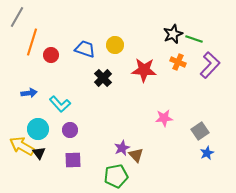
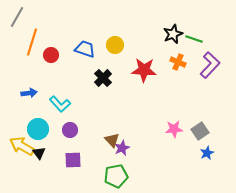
pink star: moved 10 px right, 11 px down
brown triangle: moved 24 px left, 15 px up
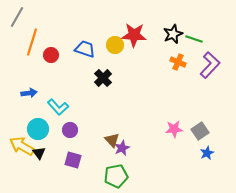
red star: moved 10 px left, 35 px up
cyan L-shape: moved 2 px left, 3 px down
purple square: rotated 18 degrees clockwise
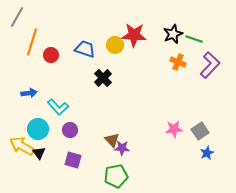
purple star: rotated 28 degrees clockwise
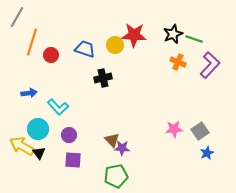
black cross: rotated 30 degrees clockwise
purple circle: moved 1 px left, 5 px down
purple square: rotated 12 degrees counterclockwise
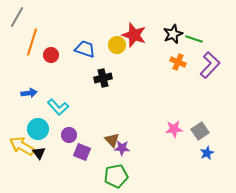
red star: rotated 15 degrees clockwise
yellow circle: moved 2 px right
purple square: moved 9 px right, 8 px up; rotated 18 degrees clockwise
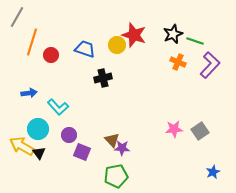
green line: moved 1 px right, 2 px down
blue star: moved 6 px right, 19 px down
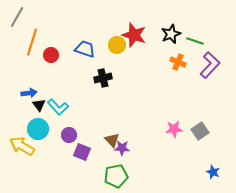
black star: moved 2 px left
black triangle: moved 48 px up
blue star: rotated 24 degrees counterclockwise
